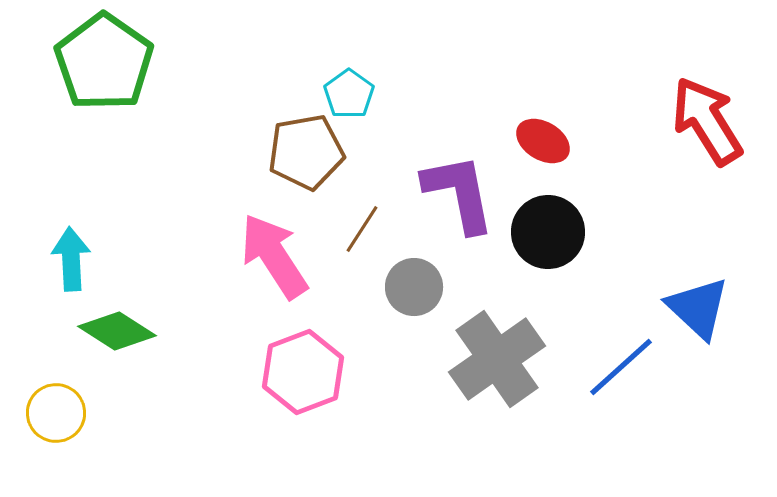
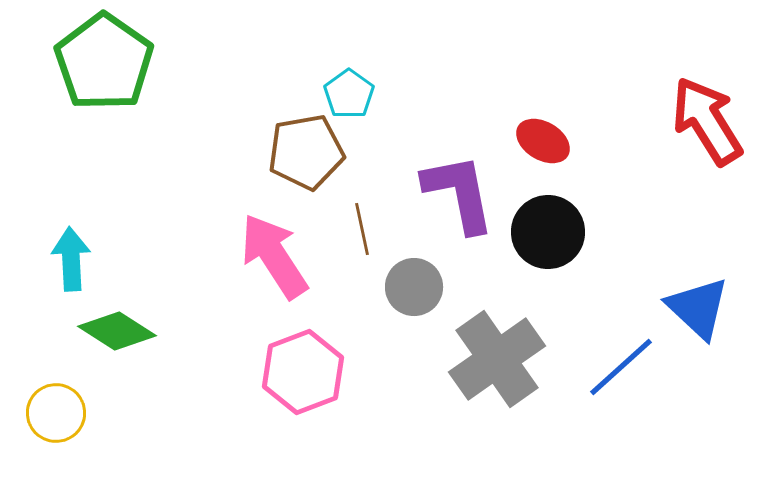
brown line: rotated 45 degrees counterclockwise
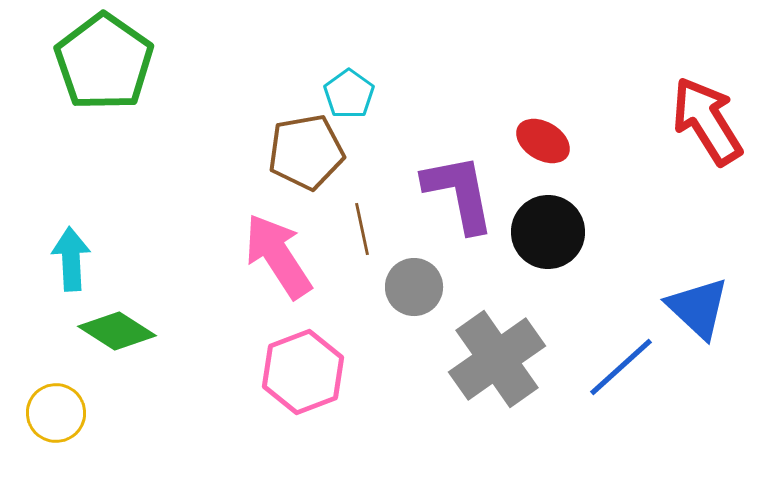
pink arrow: moved 4 px right
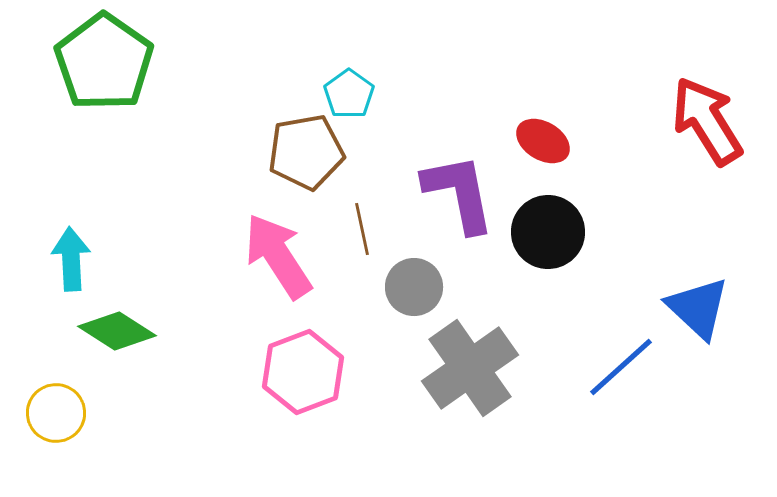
gray cross: moved 27 px left, 9 px down
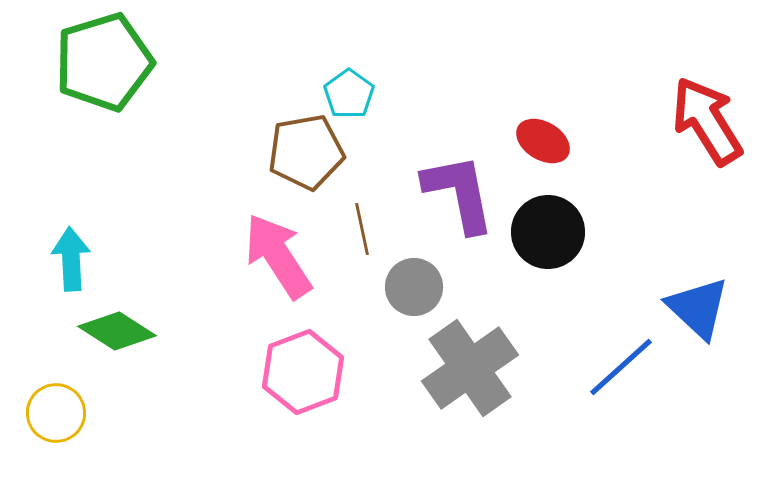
green pentagon: rotated 20 degrees clockwise
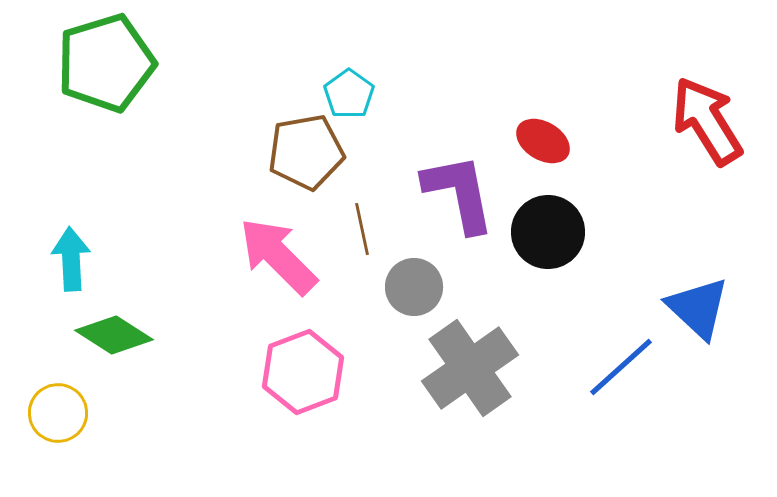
green pentagon: moved 2 px right, 1 px down
pink arrow: rotated 12 degrees counterclockwise
green diamond: moved 3 px left, 4 px down
yellow circle: moved 2 px right
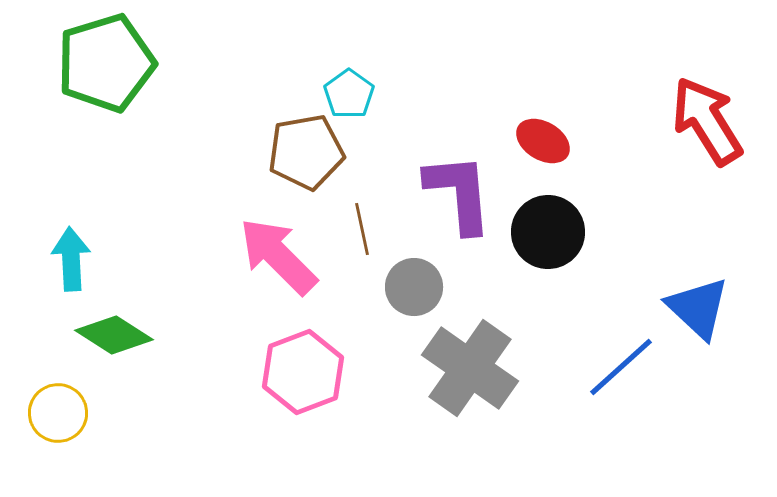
purple L-shape: rotated 6 degrees clockwise
gray cross: rotated 20 degrees counterclockwise
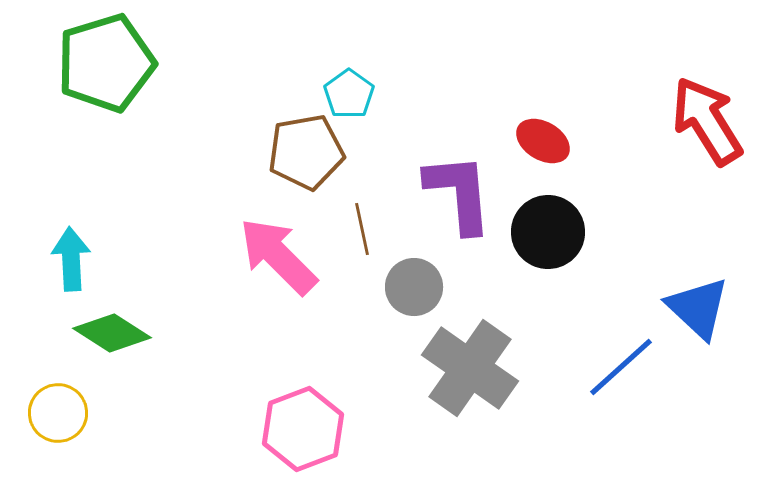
green diamond: moved 2 px left, 2 px up
pink hexagon: moved 57 px down
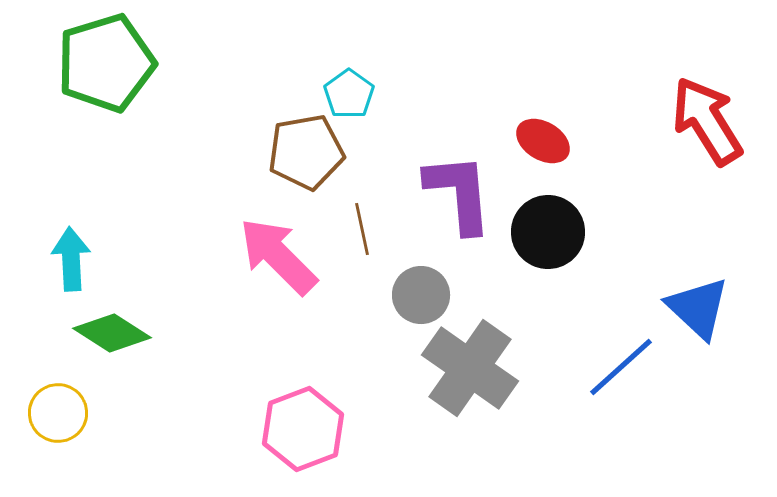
gray circle: moved 7 px right, 8 px down
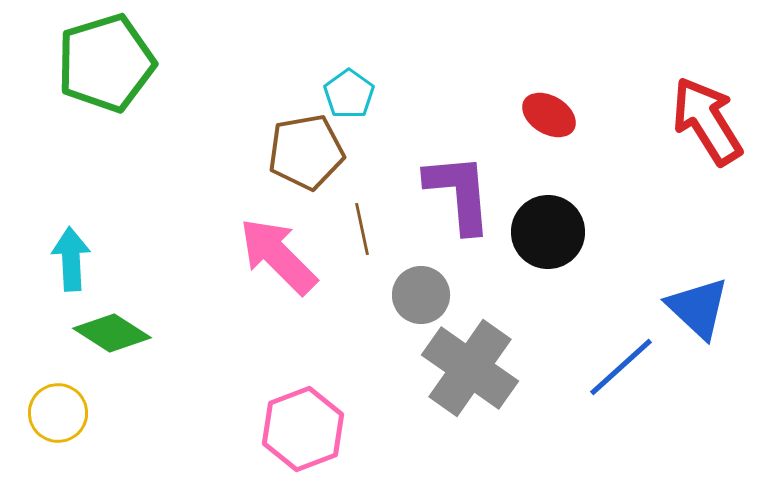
red ellipse: moved 6 px right, 26 px up
